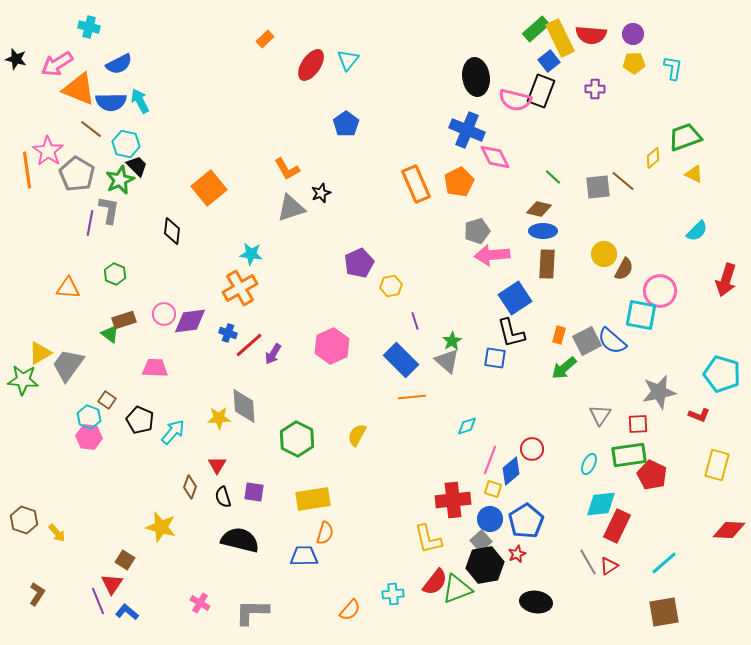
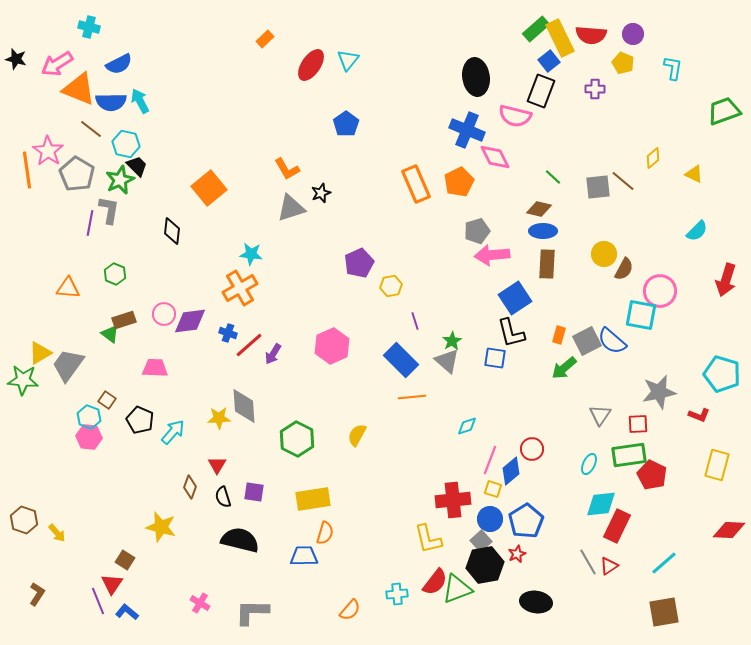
yellow pentagon at (634, 63): moved 11 px left; rotated 25 degrees clockwise
pink semicircle at (515, 100): moved 16 px down
green trapezoid at (685, 137): moved 39 px right, 26 px up
cyan cross at (393, 594): moved 4 px right
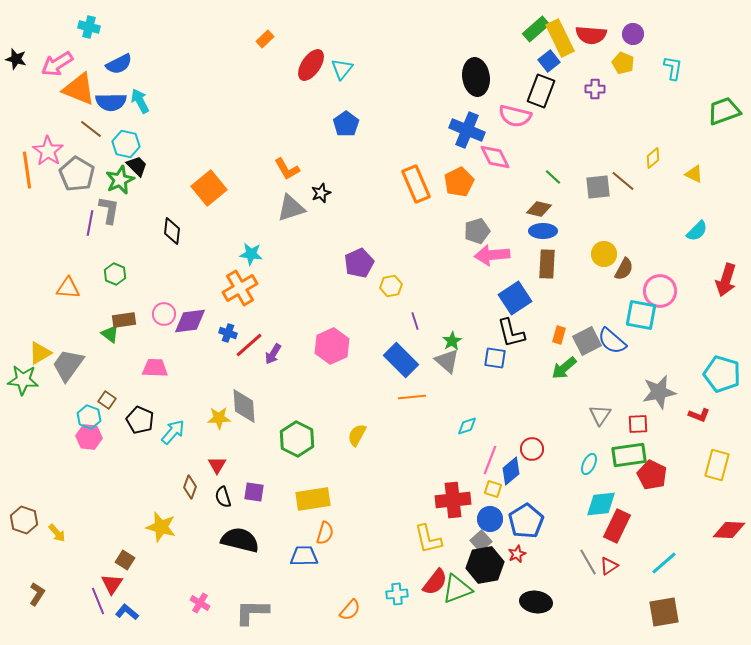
cyan triangle at (348, 60): moved 6 px left, 9 px down
brown rectangle at (124, 320): rotated 10 degrees clockwise
